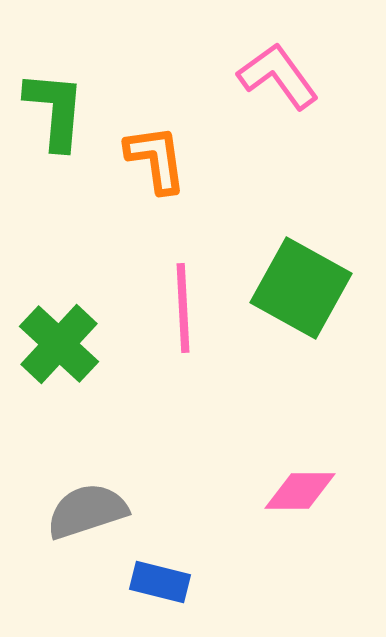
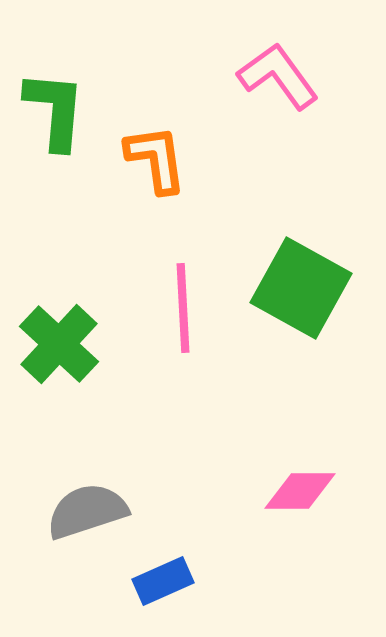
blue rectangle: moved 3 px right, 1 px up; rotated 38 degrees counterclockwise
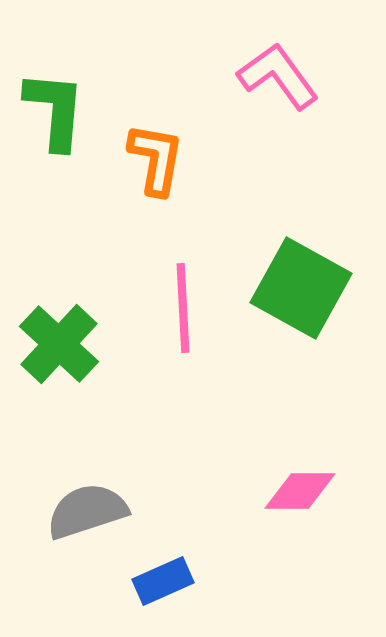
orange L-shape: rotated 18 degrees clockwise
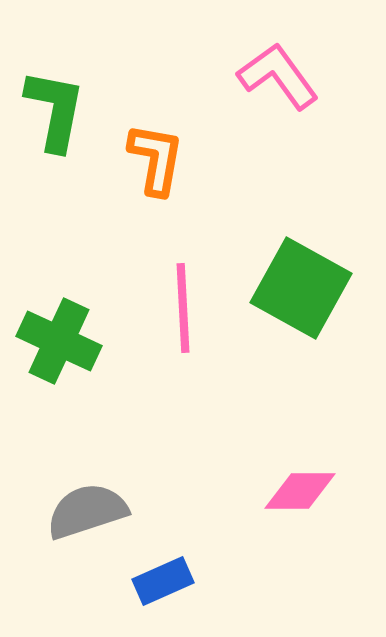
green L-shape: rotated 6 degrees clockwise
green cross: moved 3 px up; rotated 18 degrees counterclockwise
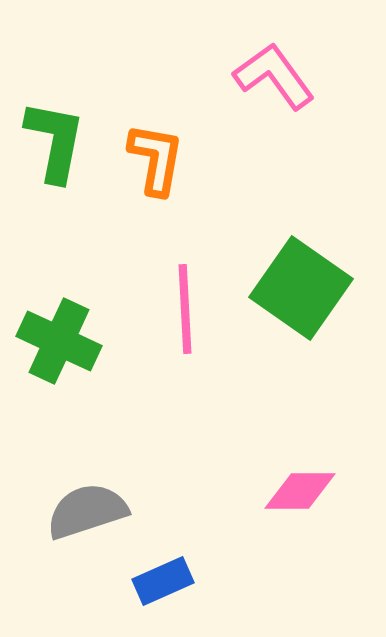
pink L-shape: moved 4 px left
green L-shape: moved 31 px down
green square: rotated 6 degrees clockwise
pink line: moved 2 px right, 1 px down
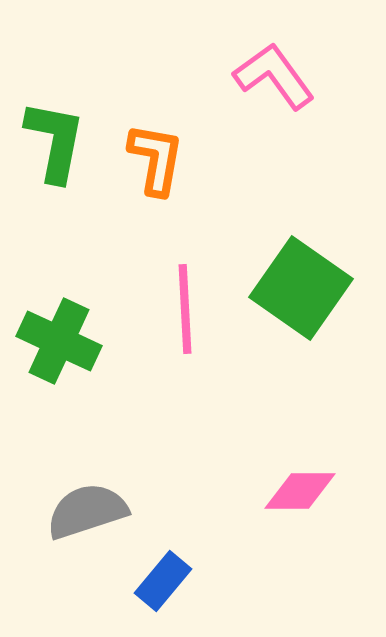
blue rectangle: rotated 26 degrees counterclockwise
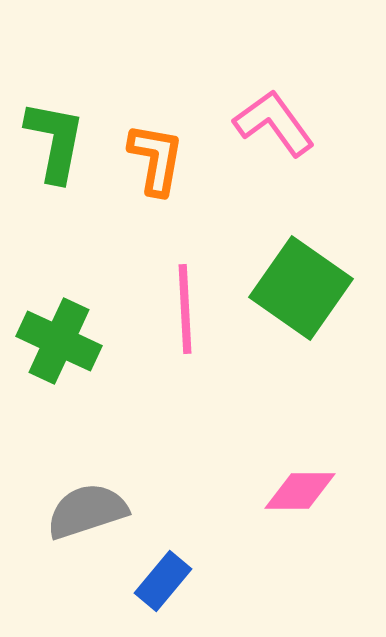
pink L-shape: moved 47 px down
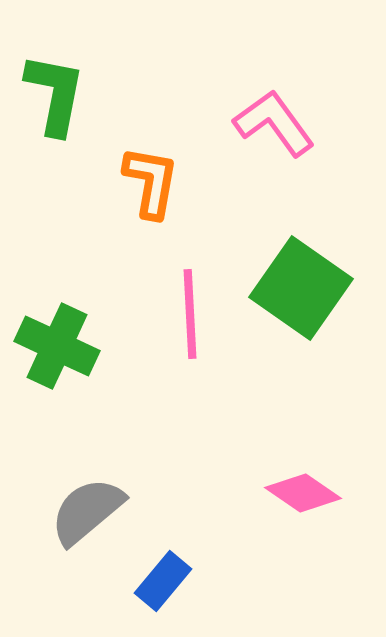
green L-shape: moved 47 px up
orange L-shape: moved 5 px left, 23 px down
pink line: moved 5 px right, 5 px down
green cross: moved 2 px left, 5 px down
pink diamond: moved 3 px right, 2 px down; rotated 34 degrees clockwise
gray semicircle: rotated 22 degrees counterclockwise
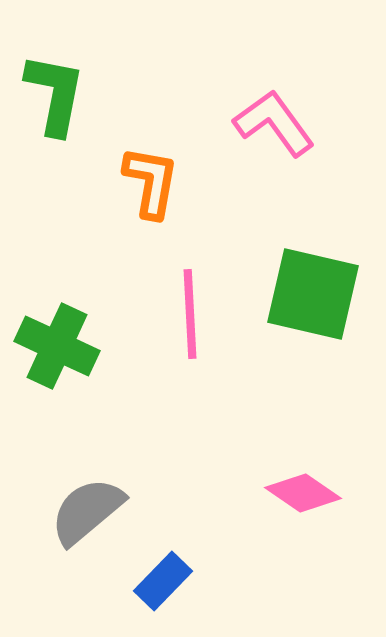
green square: moved 12 px right, 6 px down; rotated 22 degrees counterclockwise
blue rectangle: rotated 4 degrees clockwise
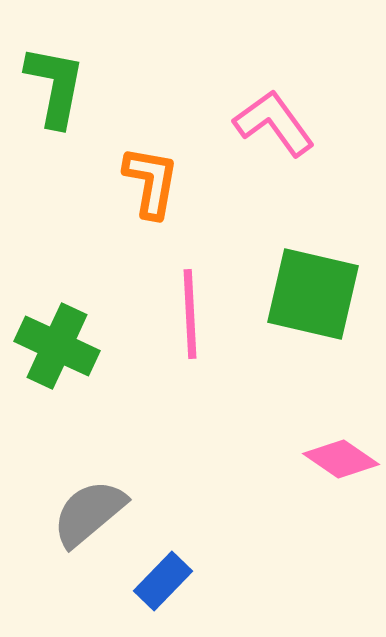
green L-shape: moved 8 px up
pink diamond: moved 38 px right, 34 px up
gray semicircle: moved 2 px right, 2 px down
